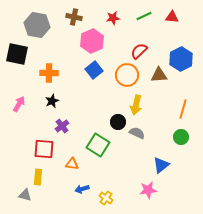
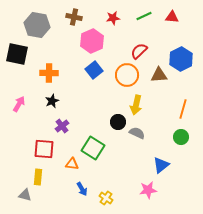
green square: moved 5 px left, 3 px down
blue arrow: rotated 104 degrees counterclockwise
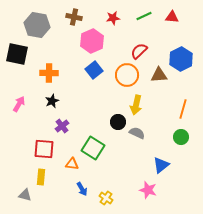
yellow rectangle: moved 3 px right
pink star: rotated 24 degrees clockwise
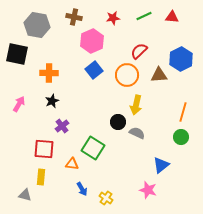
orange line: moved 3 px down
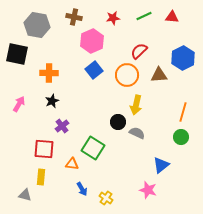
blue hexagon: moved 2 px right, 1 px up
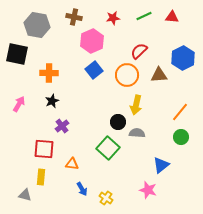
orange line: moved 3 px left; rotated 24 degrees clockwise
gray semicircle: rotated 21 degrees counterclockwise
green square: moved 15 px right; rotated 10 degrees clockwise
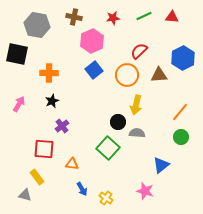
yellow rectangle: moved 4 px left; rotated 42 degrees counterclockwise
pink star: moved 3 px left, 1 px down
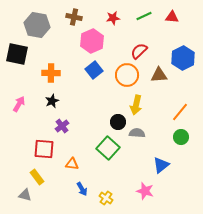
orange cross: moved 2 px right
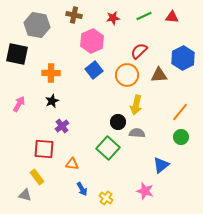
brown cross: moved 2 px up
